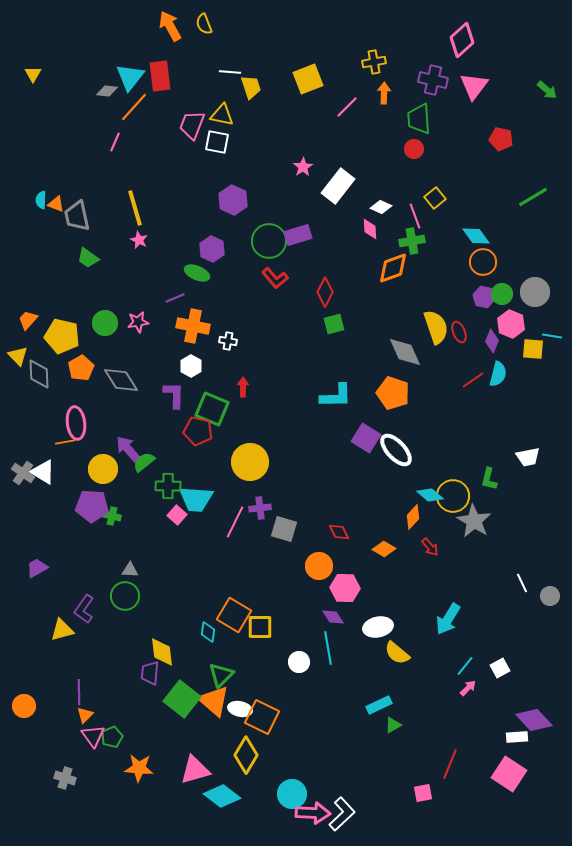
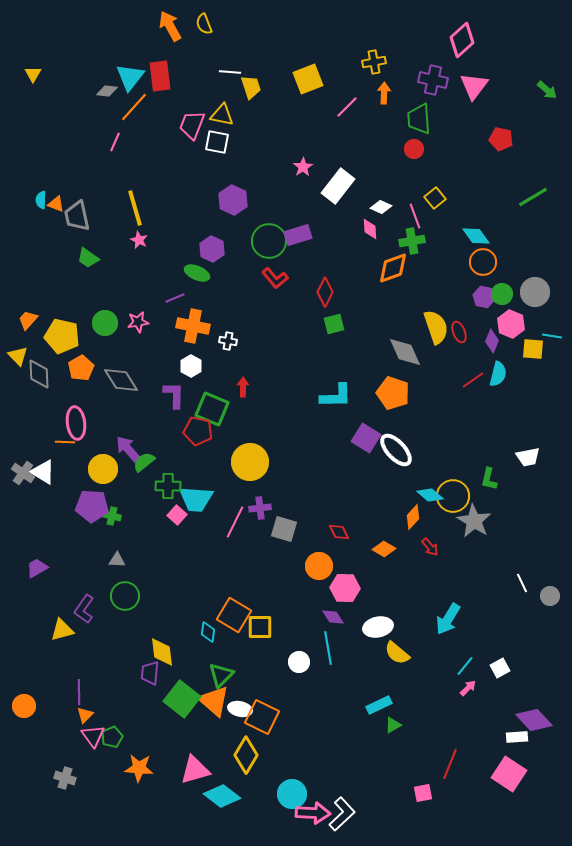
orange line at (65, 442): rotated 12 degrees clockwise
gray triangle at (130, 570): moved 13 px left, 10 px up
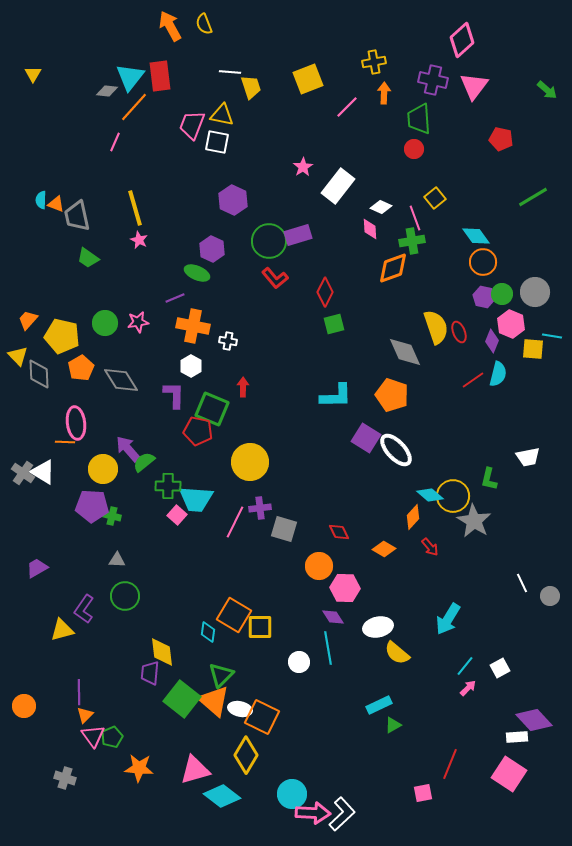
pink line at (415, 216): moved 2 px down
orange pentagon at (393, 393): moved 1 px left, 2 px down
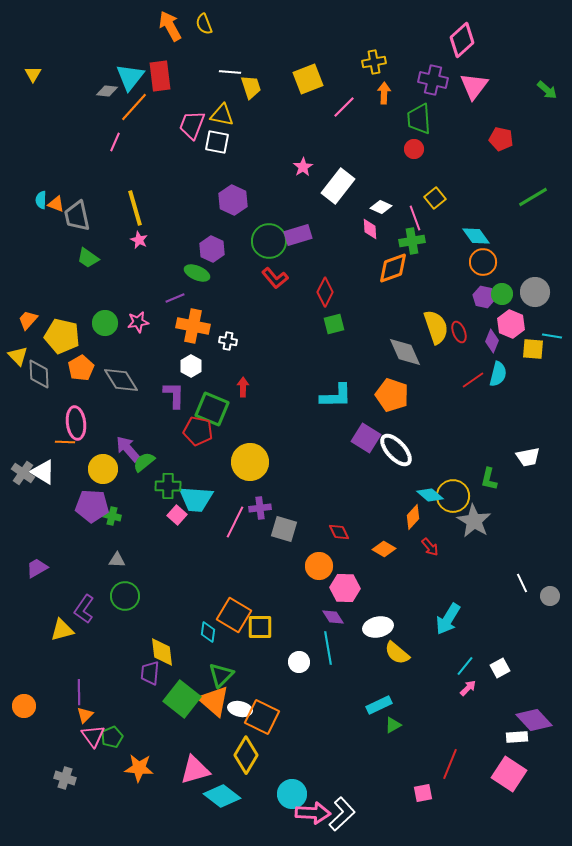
pink line at (347, 107): moved 3 px left
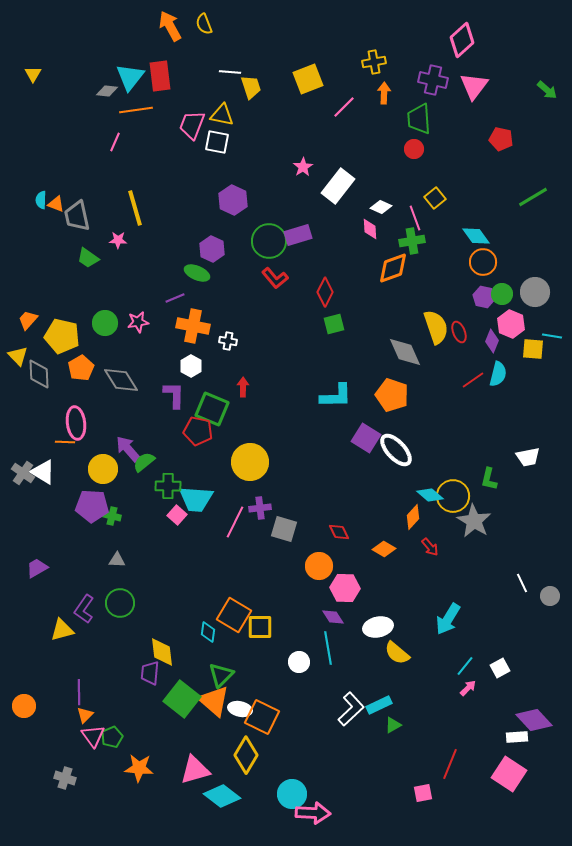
orange line at (134, 107): moved 2 px right, 3 px down; rotated 40 degrees clockwise
pink star at (139, 240): moved 21 px left; rotated 24 degrees counterclockwise
green circle at (125, 596): moved 5 px left, 7 px down
white L-shape at (342, 814): moved 9 px right, 105 px up
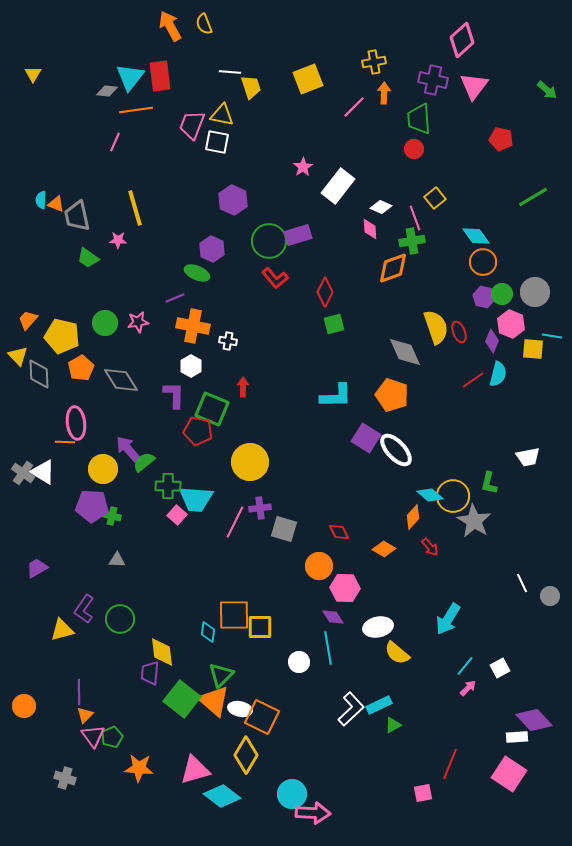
pink line at (344, 107): moved 10 px right
green L-shape at (489, 479): moved 4 px down
green circle at (120, 603): moved 16 px down
orange square at (234, 615): rotated 32 degrees counterclockwise
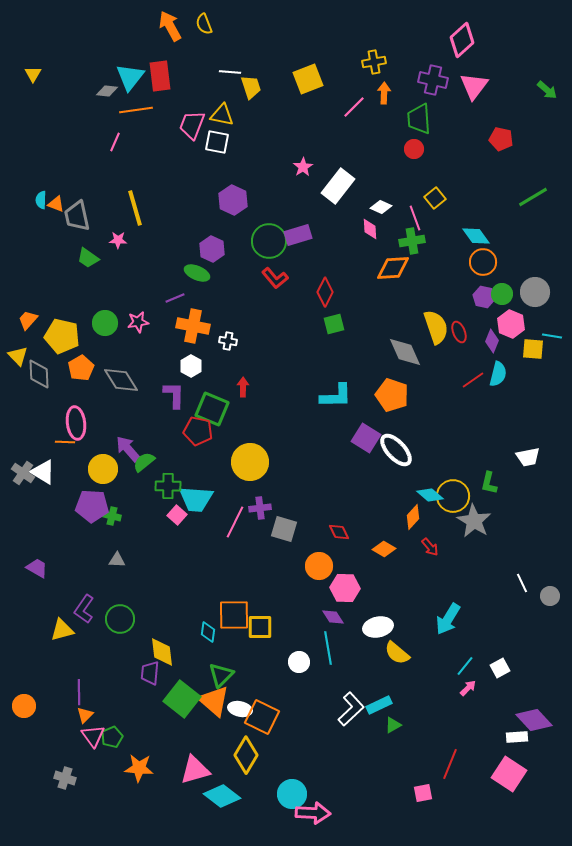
orange diamond at (393, 268): rotated 16 degrees clockwise
purple trapezoid at (37, 568): rotated 60 degrees clockwise
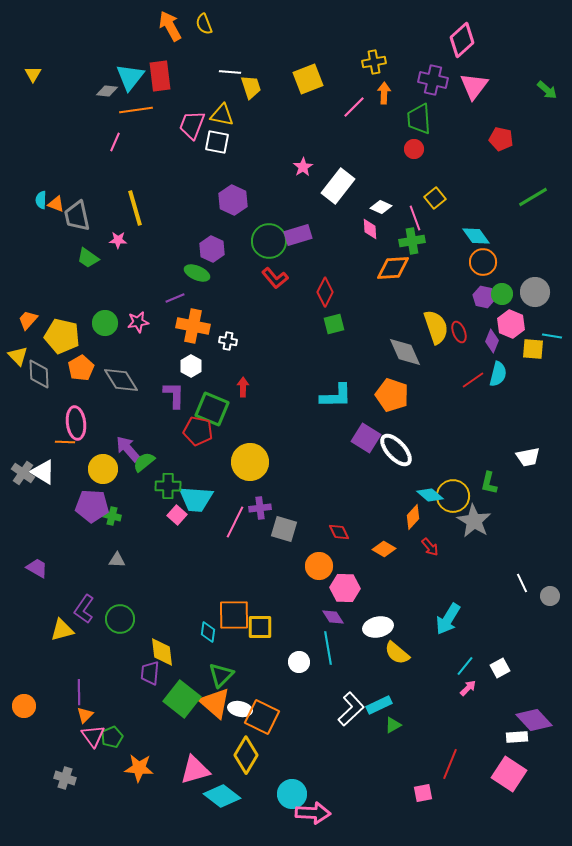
orange triangle at (214, 701): moved 1 px right, 2 px down
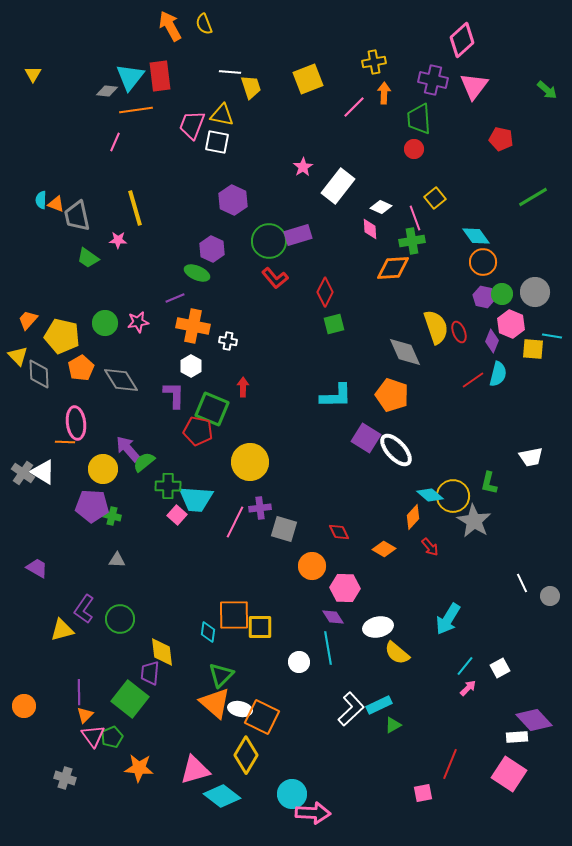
white trapezoid at (528, 457): moved 3 px right
orange circle at (319, 566): moved 7 px left
green square at (182, 699): moved 52 px left
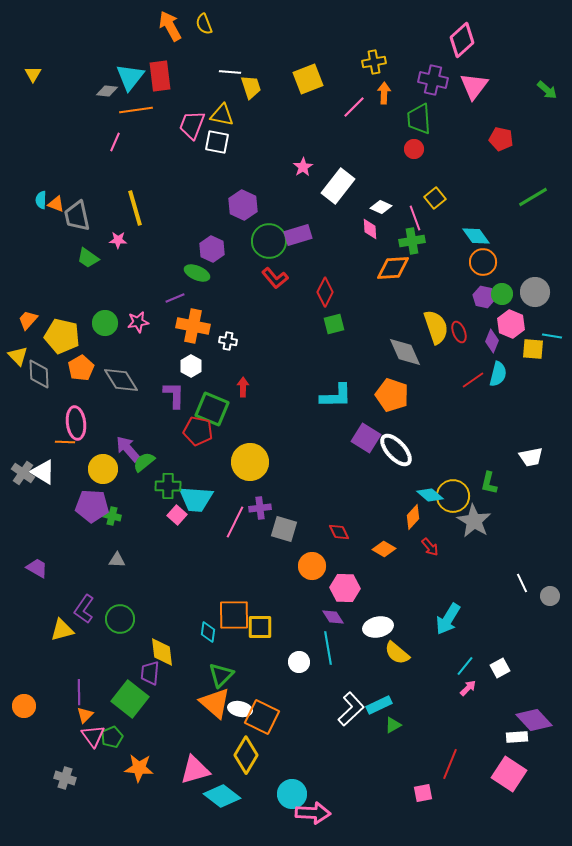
purple hexagon at (233, 200): moved 10 px right, 5 px down
